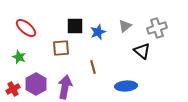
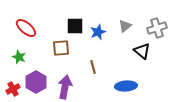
purple hexagon: moved 2 px up
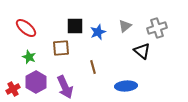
green star: moved 10 px right
purple arrow: rotated 145 degrees clockwise
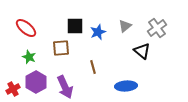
gray cross: rotated 18 degrees counterclockwise
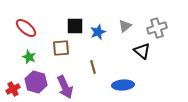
gray cross: rotated 18 degrees clockwise
purple hexagon: rotated 15 degrees counterclockwise
blue ellipse: moved 3 px left, 1 px up
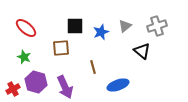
gray cross: moved 2 px up
blue star: moved 3 px right
green star: moved 5 px left
blue ellipse: moved 5 px left; rotated 15 degrees counterclockwise
